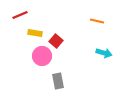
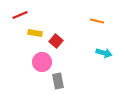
pink circle: moved 6 px down
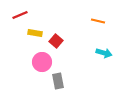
orange line: moved 1 px right
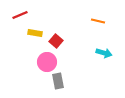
pink circle: moved 5 px right
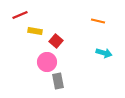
yellow rectangle: moved 2 px up
